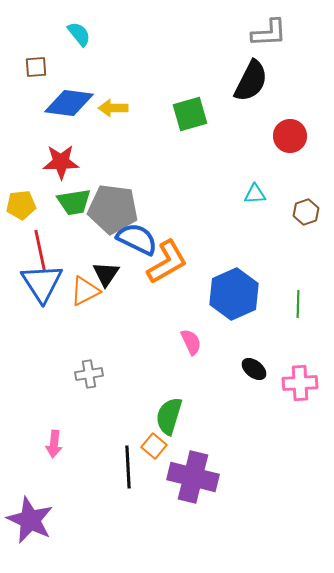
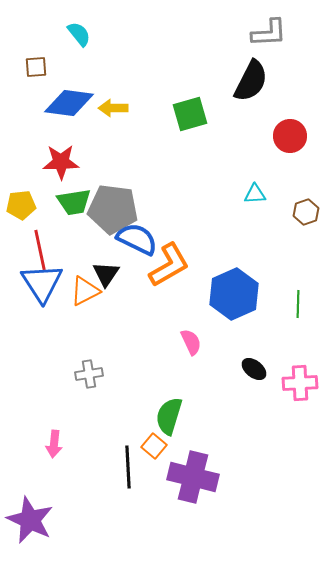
orange L-shape: moved 2 px right, 3 px down
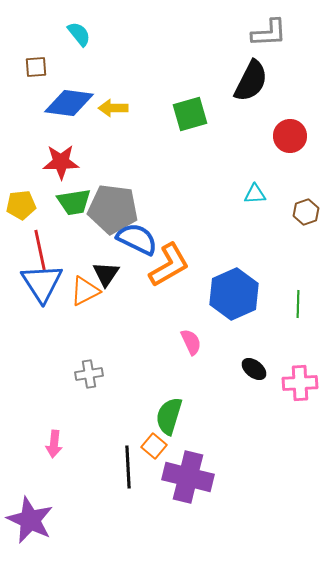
purple cross: moved 5 px left
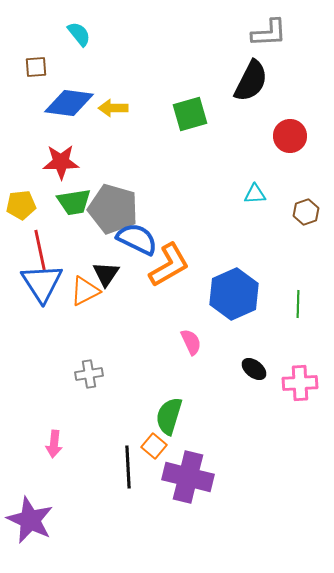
gray pentagon: rotated 9 degrees clockwise
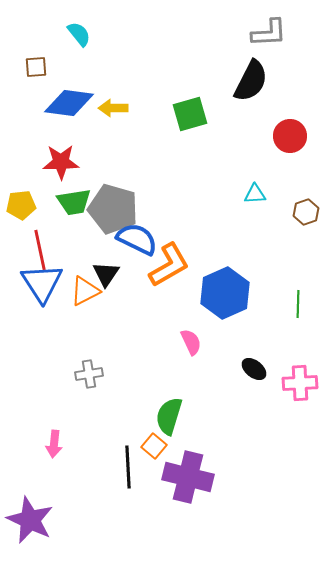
blue hexagon: moved 9 px left, 1 px up
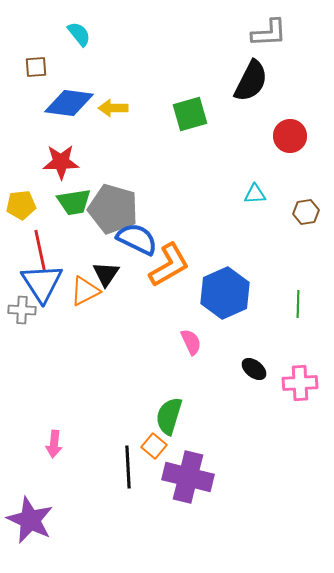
brown hexagon: rotated 10 degrees clockwise
gray cross: moved 67 px left, 64 px up; rotated 12 degrees clockwise
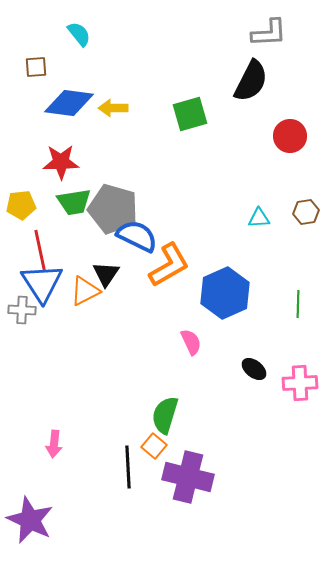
cyan triangle: moved 4 px right, 24 px down
blue semicircle: moved 3 px up
green semicircle: moved 4 px left, 1 px up
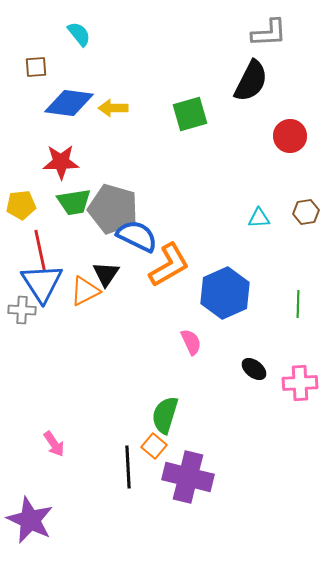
pink arrow: rotated 40 degrees counterclockwise
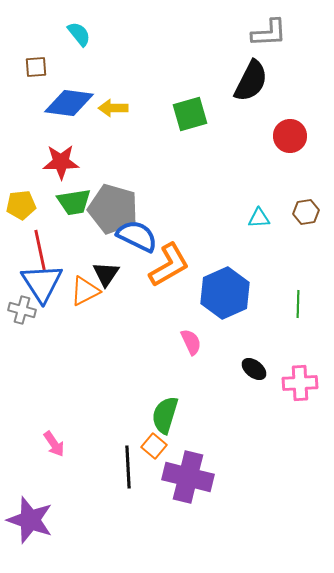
gray cross: rotated 12 degrees clockwise
purple star: rotated 6 degrees counterclockwise
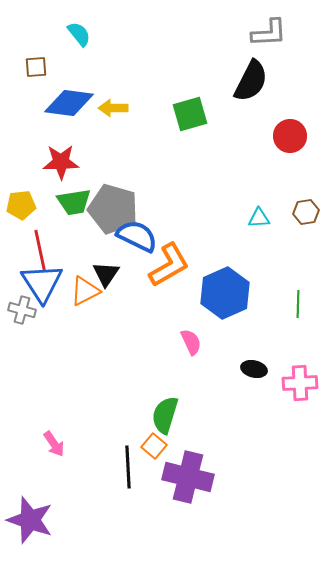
black ellipse: rotated 25 degrees counterclockwise
